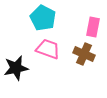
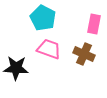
pink rectangle: moved 1 px right, 3 px up
pink trapezoid: moved 1 px right
black star: rotated 15 degrees clockwise
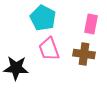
pink rectangle: moved 3 px left
pink trapezoid: rotated 130 degrees counterclockwise
brown cross: rotated 15 degrees counterclockwise
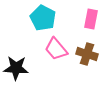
pink rectangle: moved 5 px up
pink trapezoid: moved 7 px right; rotated 20 degrees counterclockwise
brown cross: moved 3 px right; rotated 10 degrees clockwise
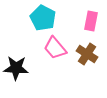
pink rectangle: moved 2 px down
pink trapezoid: moved 1 px left, 1 px up
brown cross: rotated 15 degrees clockwise
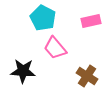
pink rectangle: rotated 66 degrees clockwise
brown cross: moved 22 px down
black star: moved 7 px right, 3 px down
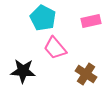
brown cross: moved 1 px left, 2 px up
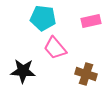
cyan pentagon: rotated 20 degrees counterclockwise
brown cross: rotated 15 degrees counterclockwise
